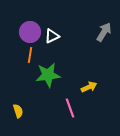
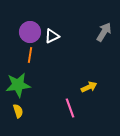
green star: moved 30 px left, 10 px down
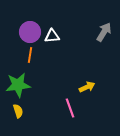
white triangle: rotated 21 degrees clockwise
yellow arrow: moved 2 px left
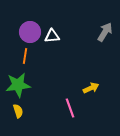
gray arrow: moved 1 px right
orange line: moved 5 px left, 1 px down
yellow arrow: moved 4 px right, 1 px down
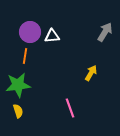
yellow arrow: moved 15 px up; rotated 35 degrees counterclockwise
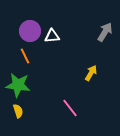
purple circle: moved 1 px up
orange line: rotated 35 degrees counterclockwise
green star: rotated 15 degrees clockwise
pink line: rotated 18 degrees counterclockwise
